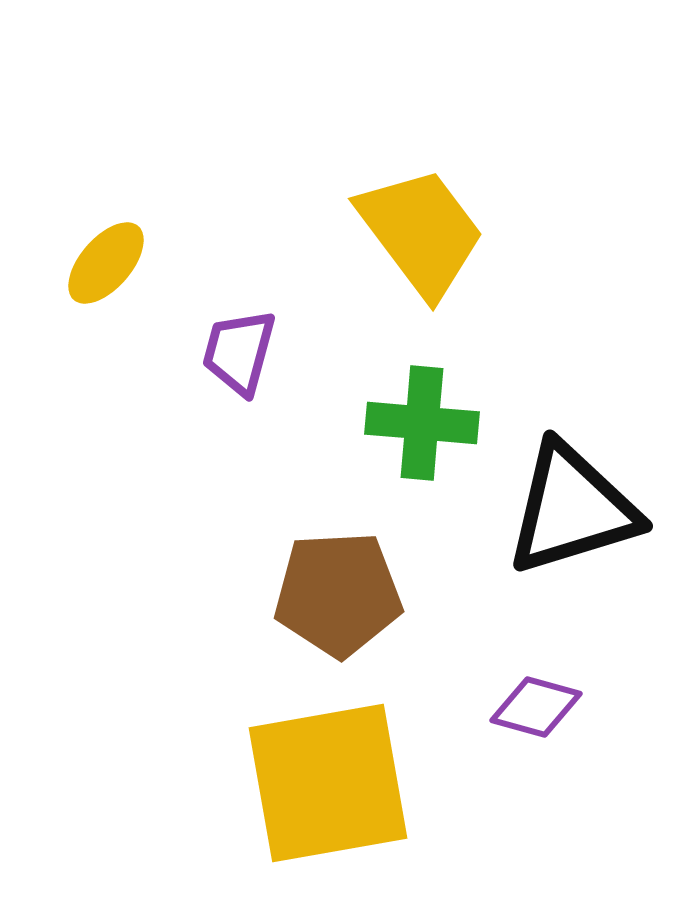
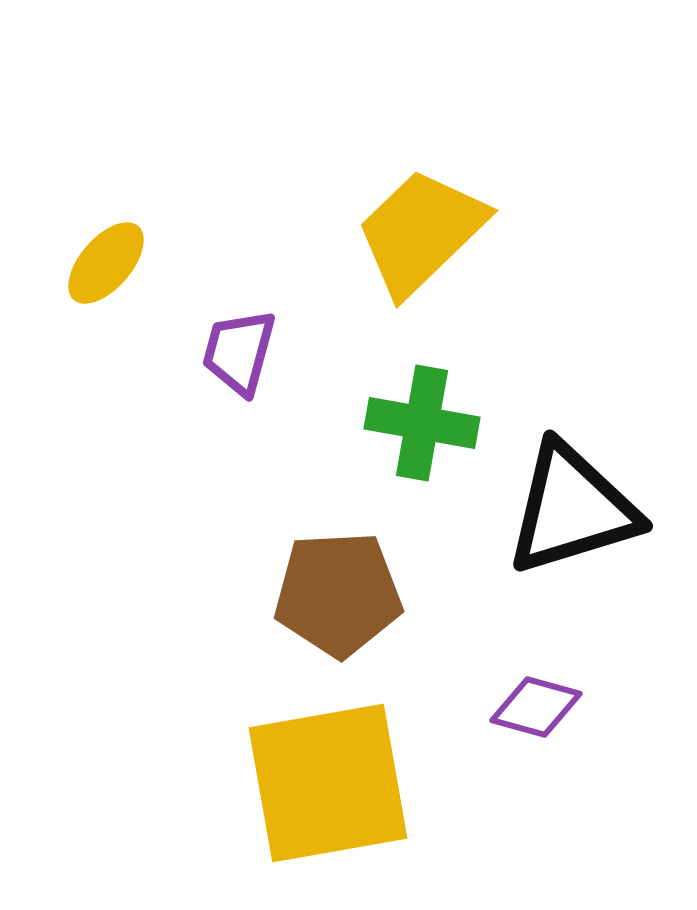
yellow trapezoid: rotated 97 degrees counterclockwise
green cross: rotated 5 degrees clockwise
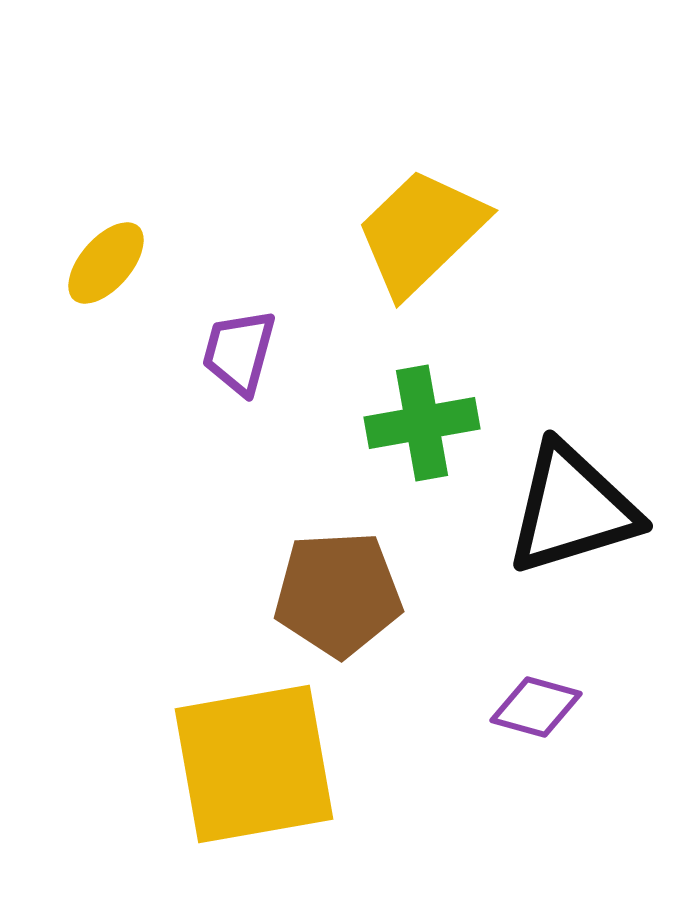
green cross: rotated 20 degrees counterclockwise
yellow square: moved 74 px left, 19 px up
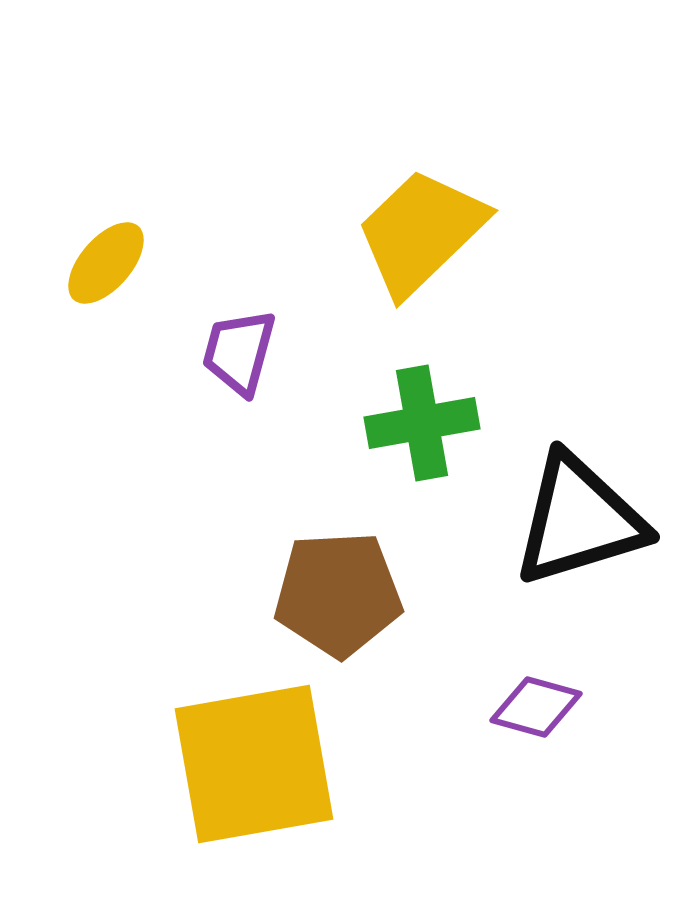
black triangle: moved 7 px right, 11 px down
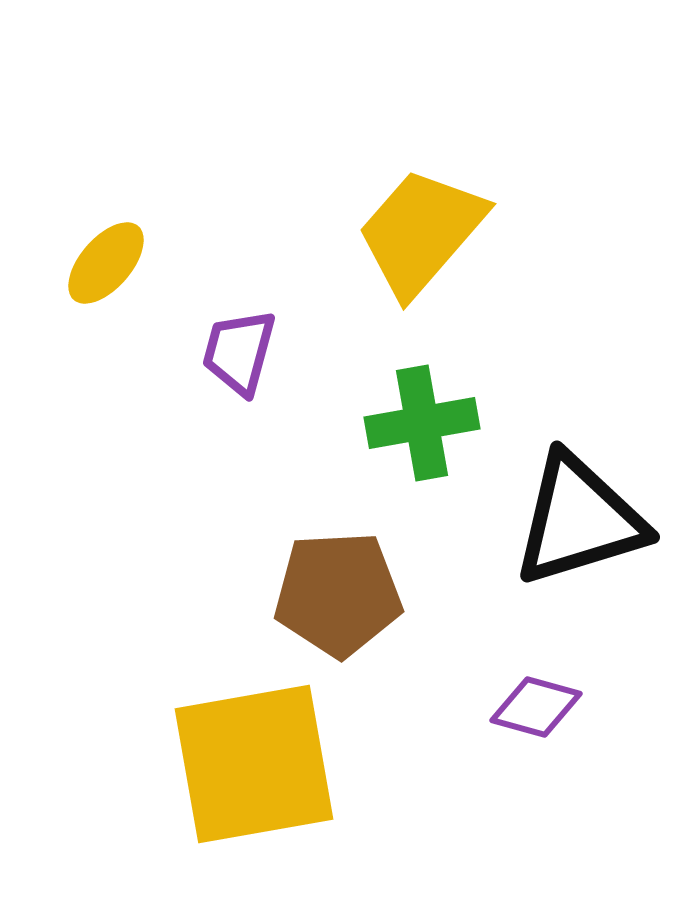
yellow trapezoid: rotated 5 degrees counterclockwise
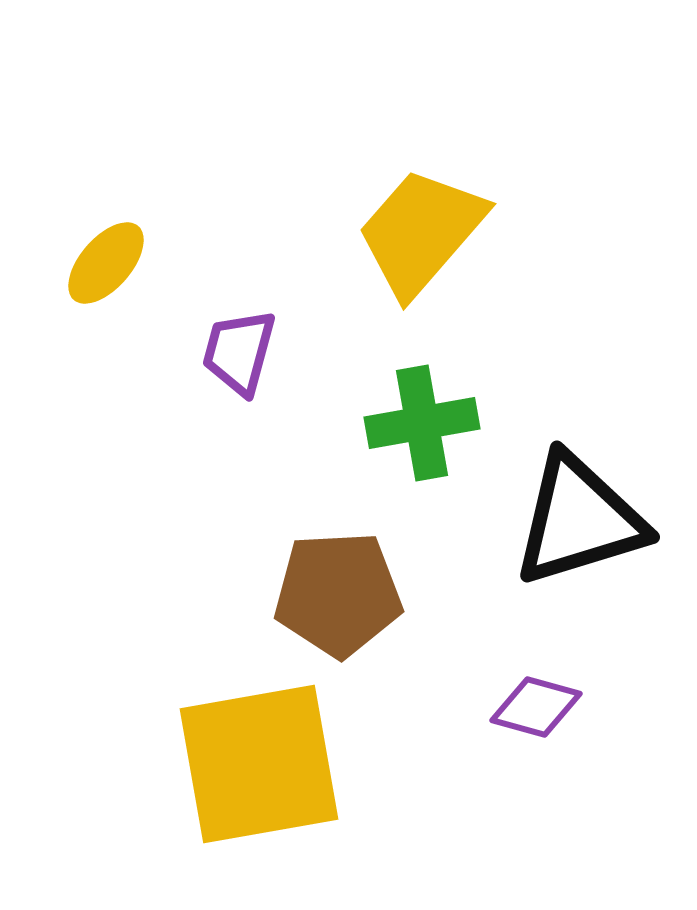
yellow square: moved 5 px right
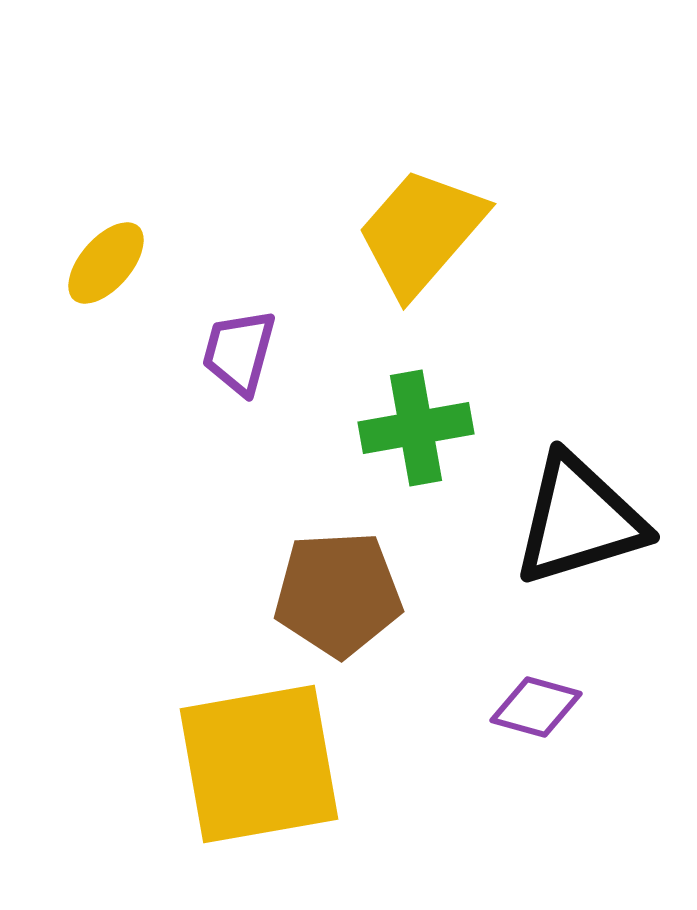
green cross: moved 6 px left, 5 px down
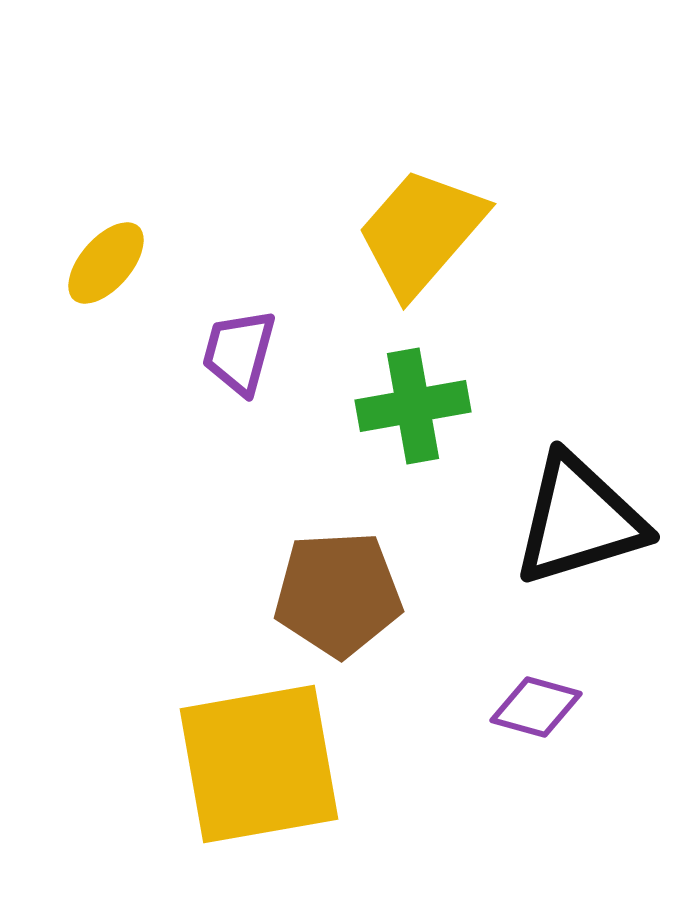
green cross: moved 3 px left, 22 px up
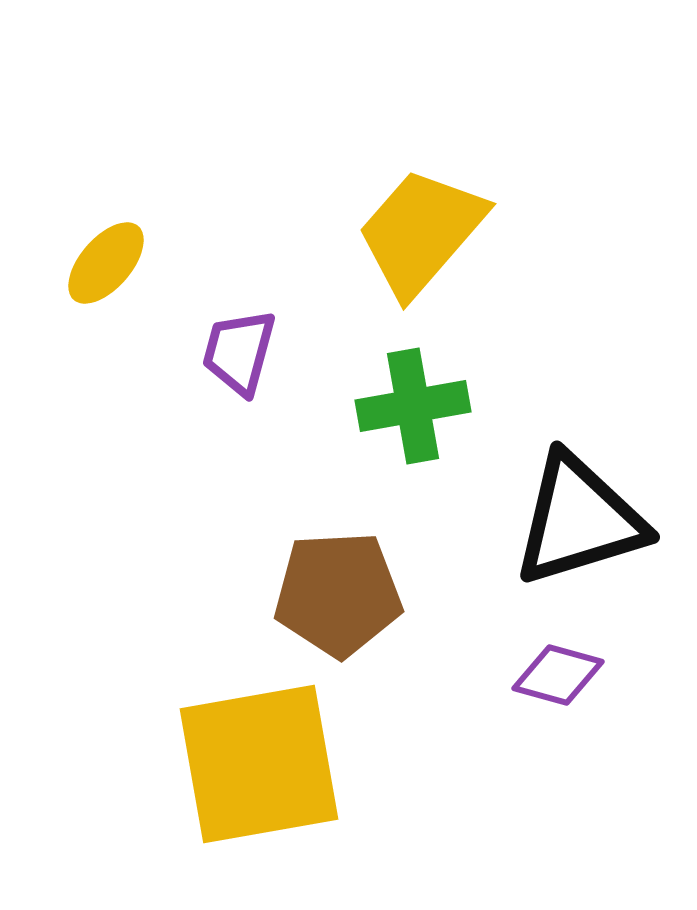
purple diamond: moved 22 px right, 32 px up
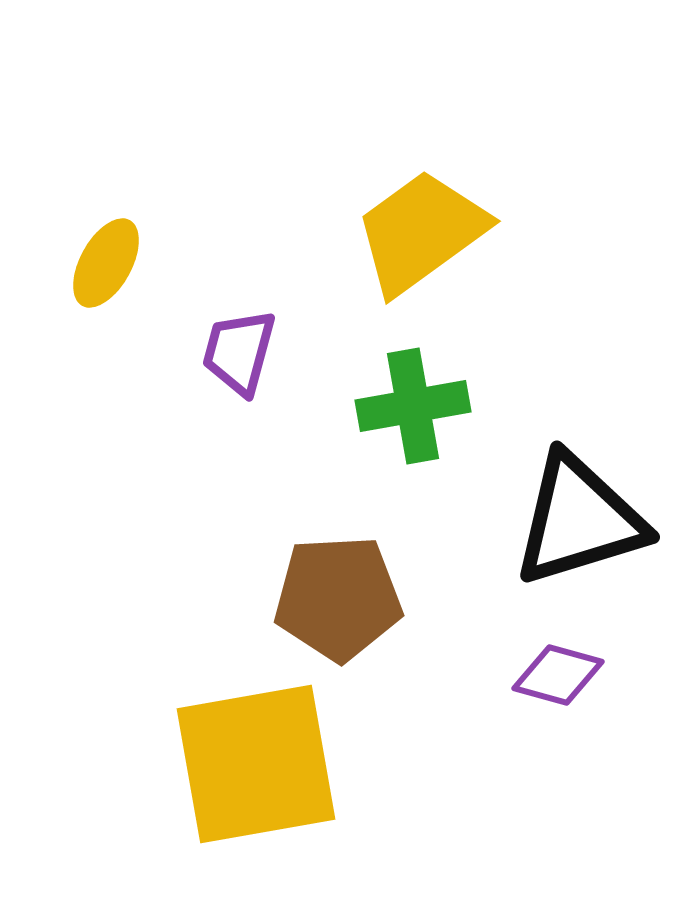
yellow trapezoid: rotated 13 degrees clockwise
yellow ellipse: rotated 12 degrees counterclockwise
brown pentagon: moved 4 px down
yellow square: moved 3 px left
